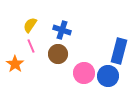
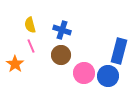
yellow semicircle: rotated 49 degrees counterclockwise
brown circle: moved 3 px right, 1 px down
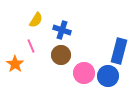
yellow semicircle: moved 6 px right, 5 px up; rotated 133 degrees counterclockwise
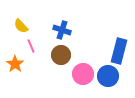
yellow semicircle: moved 15 px left, 6 px down; rotated 105 degrees clockwise
pink circle: moved 1 px left, 1 px down
